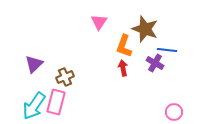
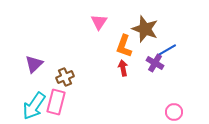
blue line: rotated 36 degrees counterclockwise
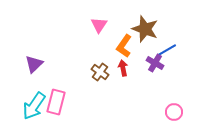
pink triangle: moved 3 px down
orange L-shape: rotated 15 degrees clockwise
brown cross: moved 35 px right, 5 px up; rotated 30 degrees counterclockwise
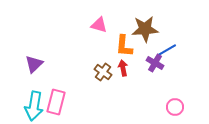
pink triangle: rotated 48 degrees counterclockwise
brown star: rotated 24 degrees counterclockwise
orange L-shape: rotated 30 degrees counterclockwise
brown cross: moved 3 px right
cyan arrow: rotated 24 degrees counterclockwise
pink circle: moved 1 px right, 5 px up
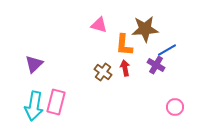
orange L-shape: moved 1 px up
purple cross: moved 1 px right, 2 px down
red arrow: moved 2 px right
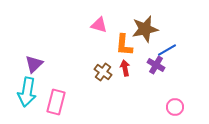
brown star: rotated 8 degrees counterclockwise
cyan arrow: moved 7 px left, 14 px up
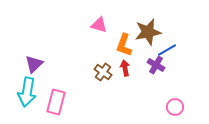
brown star: moved 3 px right, 3 px down
orange L-shape: rotated 15 degrees clockwise
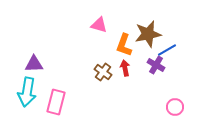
brown star: moved 2 px down
purple triangle: rotated 42 degrees clockwise
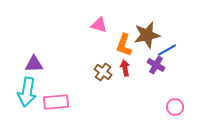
brown star: moved 1 px left, 1 px down
pink rectangle: rotated 70 degrees clockwise
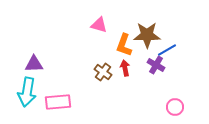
brown star: rotated 12 degrees clockwise
pink rectangle: moved 2 px right
